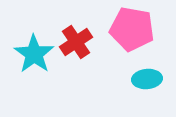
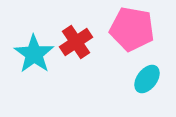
cyan ellipse: rotated 48 degrees counterclockwise
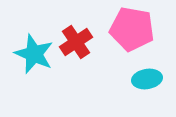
cyan star: rotated 12 degrees counterclockwise
cyan ellipse: rotated 44 degrees clockwise
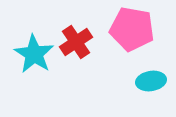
cyan star: rotated 9 degrees clockwise
cyan ellipse: moved 4 px right, 2 px down
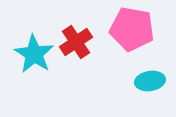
cyan ellipse: moved 1 px left
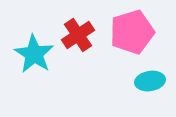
pink pentagon: moved 3 px down; rotated 27 degrees counterclockwise
red cross: moved 2 px right, 7 px up
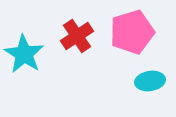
red cross: moved 1 px left, 1 px down
cyan star: moved 10 px left
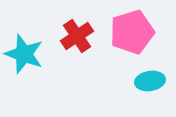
cyan star: rotated 12 degrees counterclockwise
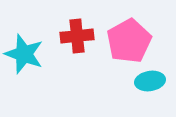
pink pentagon: moved 3 px left, 9 px down; rotated 12 degrees counterclockwise
red cross: rotated 28 degrees clockwise
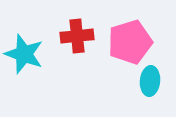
pink pentagon: moved 1 px right, 1 px down; rotated 12 degrees clockwise
cyan ellipse: rotated 76 degrees counterclockwise
